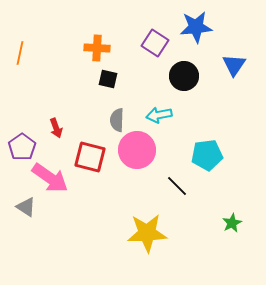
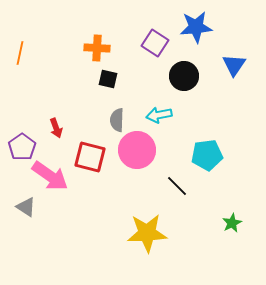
pink arrow: moved 2 px up
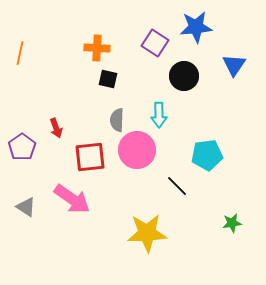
cyan arrow: rotated 80 degrees counterclockwise
red square: rotated 20 degrees counterclockwise
pink arrow: moved 22 px right, 23 px down
green star: rotated 18 degrees clockwise
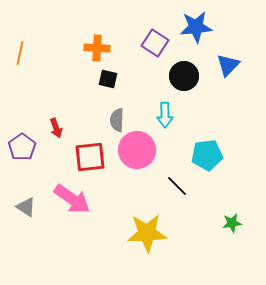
blue triangle: moved 6 px left; rotated 10 degrees clockwise
cyan arrow: moved 6 px right
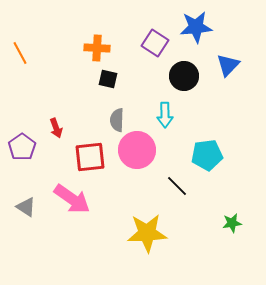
orange line: rotated 40 degrees counterclockwise
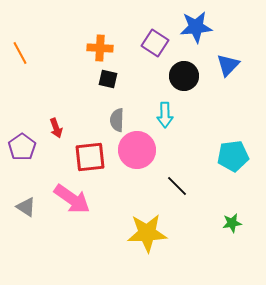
orange cross: moved 3 px right
cyan pentagon: moved 26 px right, 1 px down
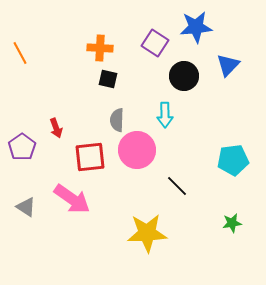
cyan pentagon: moved 4 px down
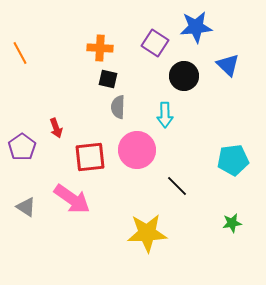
blue triangle: rotated 30 degrees counterclockwise
gray semicircle: moved 1 px right, 13 px up
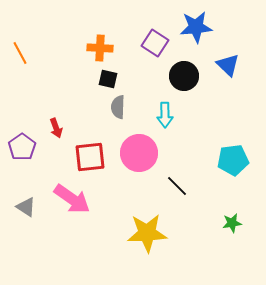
pink circle: moved 2 px right, 3 px down
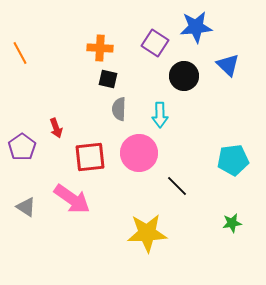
gray semicircle: moved 1 px right, 2 px down
cyan arrow: moved 5 px left
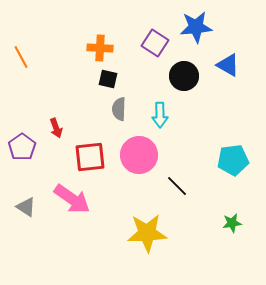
orange line: moved 1 px right, 4 px down
blue triangle: rotated 15 degrees counterclockwise
pink circle: moved 2 px down
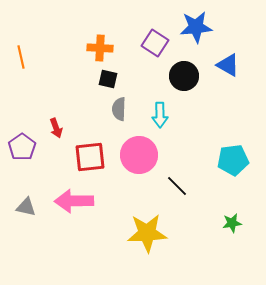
orange line: rotated 15 degrees clockwise
pink arrow: moved 2 px right, 2 px down; rotated 144 degrees clockwise
gray triangle: rotated 20 degrees counterclockwise
